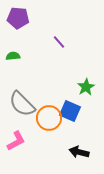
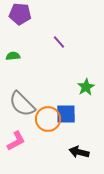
purple pentagon: moved 2 px right, 4 px up
blue square: moved 4 px left, 3 px down; rotated 25 degrees counterclockwise
orange circle: moved 1 px left, 1 px down
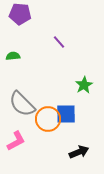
green star: moved 2 px left, 2 px up
black arrow: rotated 144 degrees clockwise
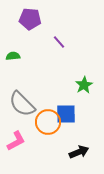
purple pentagon: moved 10 px right, 5 px down
orange circle: moved 3 px down
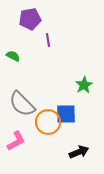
purple pentagon: rotated 15 degrees counterclockwise
purple line: moved 11 px left, 2 px up; rotated 32 degrees clockwise
green semicircle: rotated 32 degrees clockwise
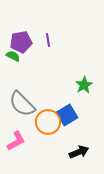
purple pentagon: moved 9 px left, 23 px down
blue square: moved 1 px right, 1 px down; rotated 30 degrees counterclockwise
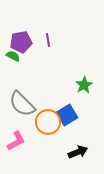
black arrow: moved 1 px left
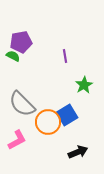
purple line: moved 17 px right, 16 px down
pink L-shape: moved 1 px right, 1 px up
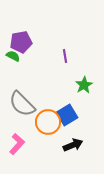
pink L-shape: moved 4 px down; rotated 20 degrees counterclockwise
black arrow: moved 5 px left, 7 px up
